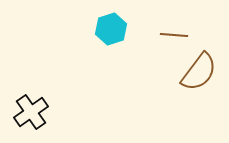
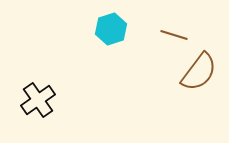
brown line: rotated 12 degrees clockwise
black cross: moved 7 px right, 12 px up
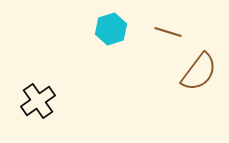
brown line: moved 6 px left, 3 px up
black cross: moved 1 px down
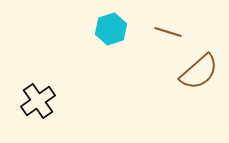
brown semicircle: rotated 12 degrees clockwise
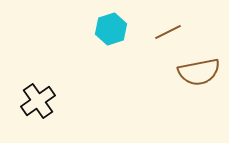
brown line: rotated 44 degrees counterclockwise
brown semicircle: rotated 30 degrees clockwise
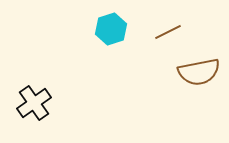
black cross: moved 4 px left, 2 px down
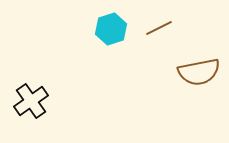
brown line: moved 9 px left, 4 px up
black cross: moved 3 px left, 2 px up
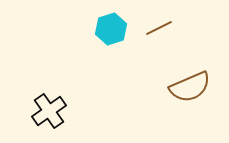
brown semicircle: moved 9 px left, 15 px down; rotated 12 degrees counterclockwise
black cross: moved 18 px right, 10 px down
